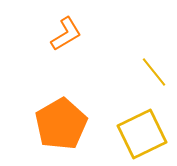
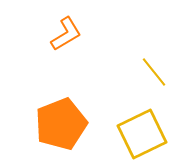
orange pentagon: rotated 9 degrees clockwise
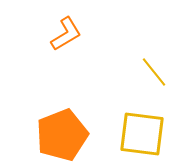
orange pentagon: moved 1 px right, 11 px down
yellow square: rotated 33 degrees clockwise
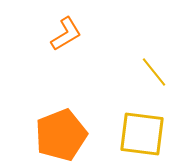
orange pentagon: moved 1 px left
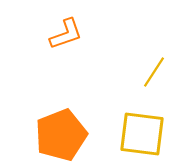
orange L-shape: rotated 12 degrees clockwise
yellow line: rotated 72 degrees clockwise
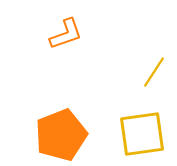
yellow square: rotated 15 degrees counterclockwise
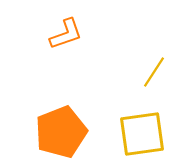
orange pentagon: moved 3 px up
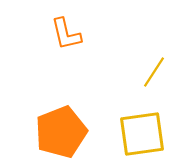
orange L-shape: rotated 96 degrees clockwise
